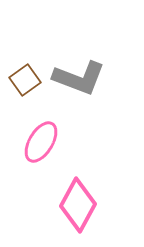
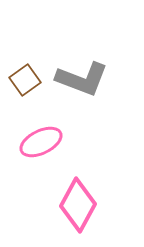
gray L-shape: moved 3 px right, 1 px down
pink ellipse: rotated 33 degrees clockwise
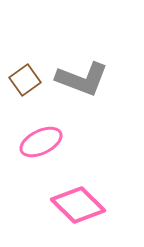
pink diamond: rotated 74 degrees counterclockwise
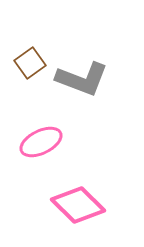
brown square: moved 5 px right, 17 px up
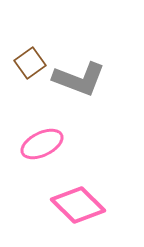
gray L-shape: moved 3 px left
pink ellipse: moved 1 px right, 2 px down
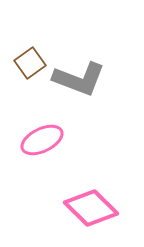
pink ellipse: moved 4 px up
pink diamond: moved 13 px right, 3 px down
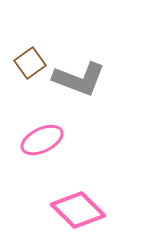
pink diamond: moved 13 px left, 2 px down
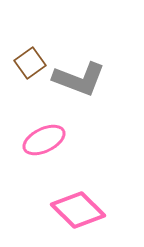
pink ellipse: moved 2 px right
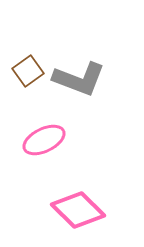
brown square: moved 2 px left, 8 px down
